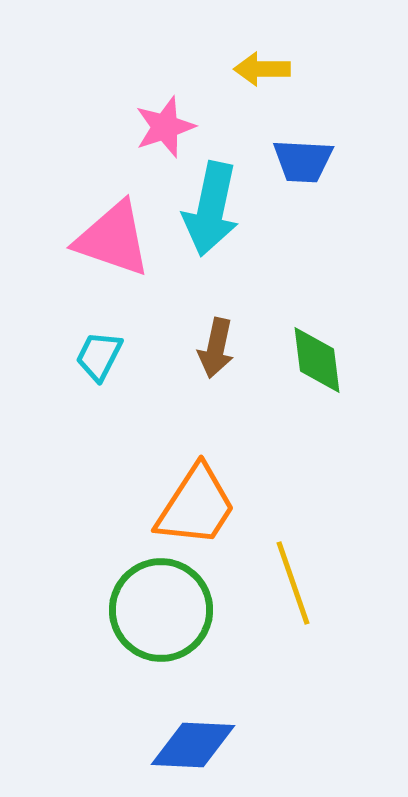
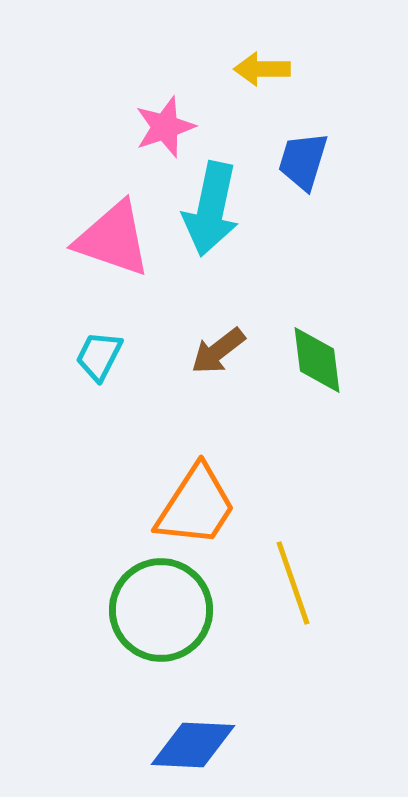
blue trapezoid: rotated 104 degrees clockwise
brown arrow: moved 2 px right, 3 px down; rotated 40 degrees clockwise
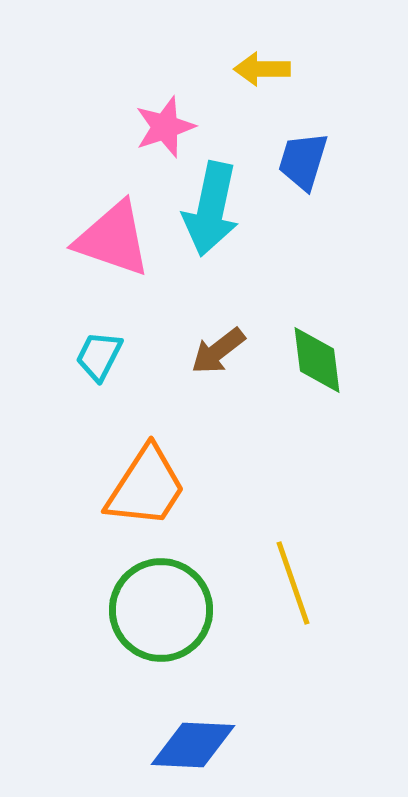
orange trapezoid: moved 50 px left, 19 px up
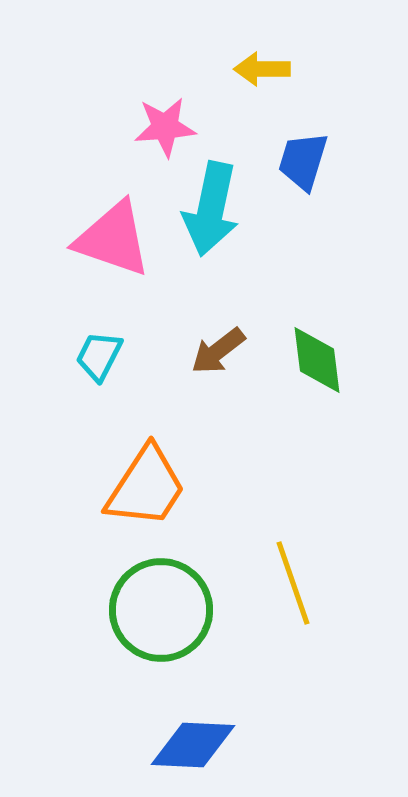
pink star: rotated 14 degrees clockwise
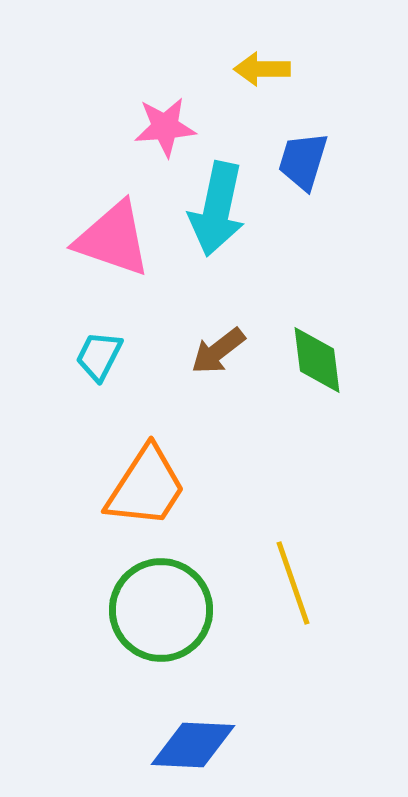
cyan arrow: moved 6 px right
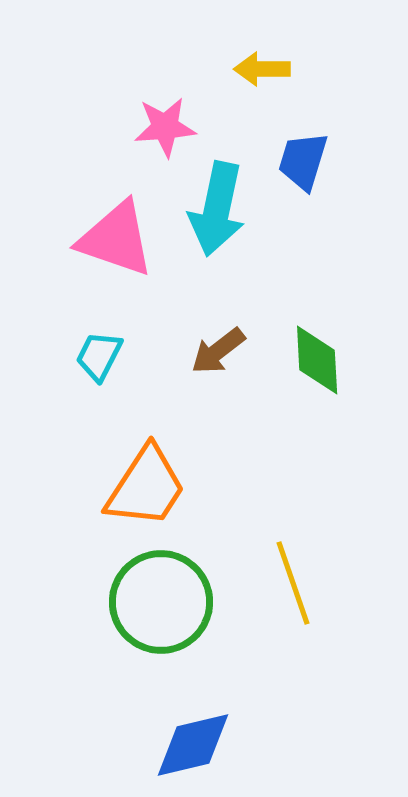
pink triangle: moved 3 px right
green diamond: rotated 4 degrees clockwise
green circle: moved 8 px up
blue diamond: rotated 16 degrees counterclockwise
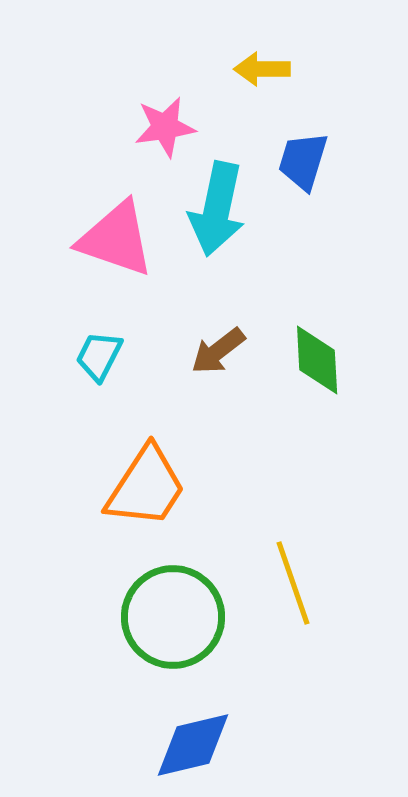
pink star: rotated 4 degrees counterclockwise
green circle: moved 12 px right, 15 px down
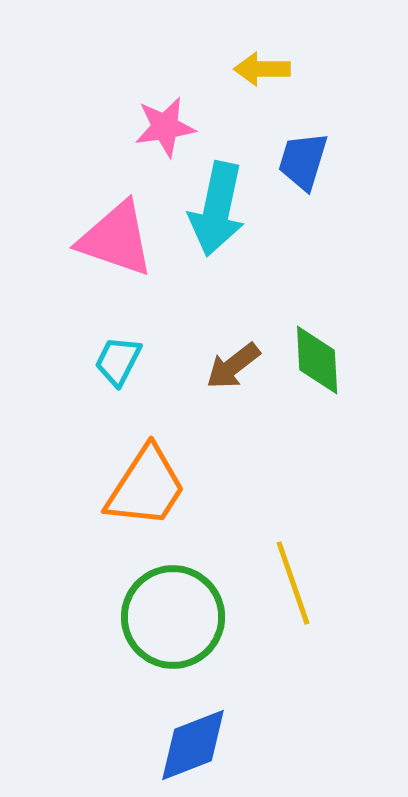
brown arrow: moved 15 px right, 15 px down
cyan trapezoid: moved 19 px right, 5 px down
blue diamond: rotated 8 degrees counterclockwise
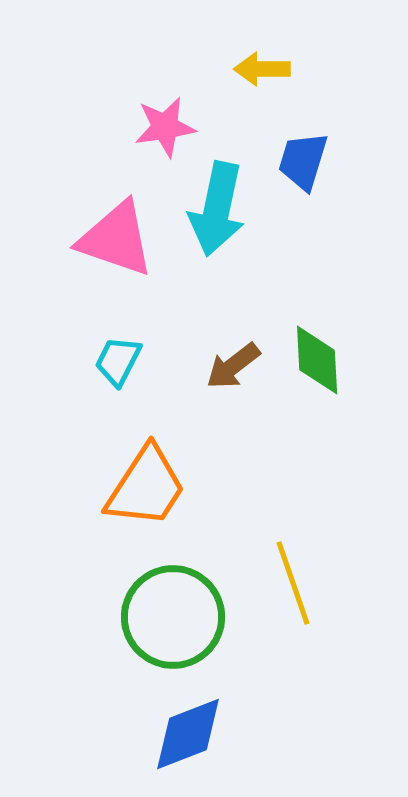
blue diamond: moved 5 px left, 11 px up
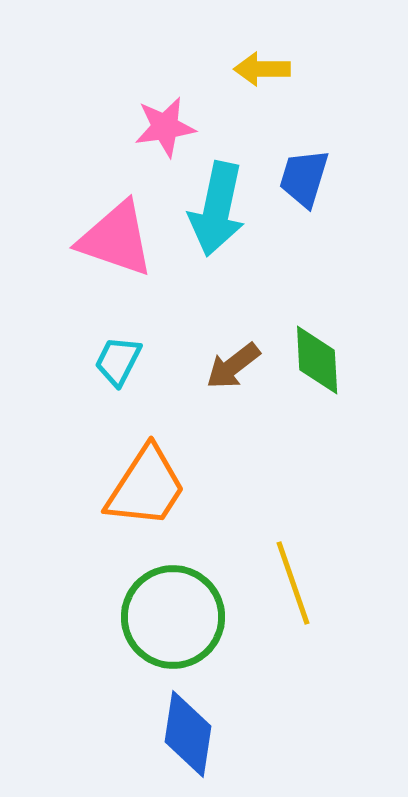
blue trapezoid: moved 1 px right, 17 px down
blue diamond: rotated 60 degrees counterclockwise
